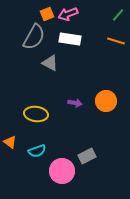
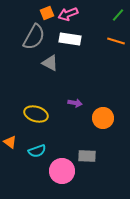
orange square: moved 1 px up
orange circle: moved 3 px left, 17 px down
yellow ellipse: rotated 10 degrees clockwise
gray rectangle: rotated 30 degrees clockwise
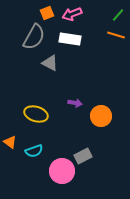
pink arrow: moved 4 px right
orange line: moved 6 px up
orange circle: moved 2 px left, 2 px up
cyan semicircle: moved 3 px left
gray rectangle: moved 4 px left; rotated 30 degrees counterclockwise
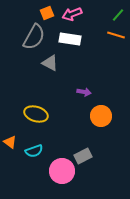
purple arrow: moved 9 px right, 11 px up
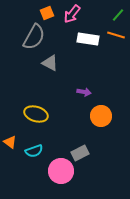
pink arrow: rotated 30 degrees counterclockwise
white rectangle: moved 18 px right
gray rectangle: moved 3 px left, 3 px up
pink circle: moved 1 px left
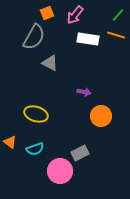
pink arrow: moved 3 px right, 1 px down
cyan semicircle: moved 1 px right, 2 px up
pink circle: moved 1 px left
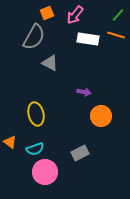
yellow ellipse: rotated 60 degrees clockwise
pink circle: moved 15 px left, 1 px down
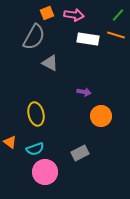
pink arrow: moved 1 px left; rotated 120 degrees counterclockwise
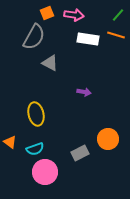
orange circle: moved 7 px right, 23 px down
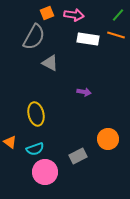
gray rectangle: moved 2 px left, 3 px down
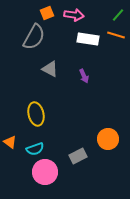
gray triangle: moved 6 px down
purple arrow: moved 16 px up; rotated 56 degrees clockwise
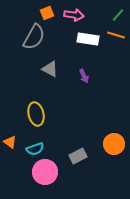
orange circle: moved 6 px right, 5 px down
